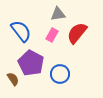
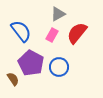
gray triangle: rotated 21 degrees counterclockwise
blue circle: moved 1 px left, 7 px up
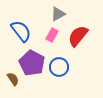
red semicircle: moved 1 px right, 3 px down
purple pentagon: moved 1 px right
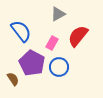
pink rectangle: moved 8 px down
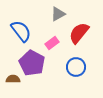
red semicircle: moved 1 px right, 3 px up
pink rectangle: rotated 24 degrees clockwise
blue circle: moved 17 px right
brown semicircle: rotated 56 degrees counterclockwise
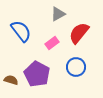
purple pentagon: moved 5 px right, 11 px down
brown semicircle: moved 2 px left, 1 px down; rotated 16 degrees clockwise
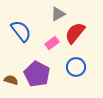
red semicircle: moved 4 px left
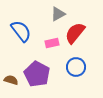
pink rectangle: rotated 24 degrees clockwise
